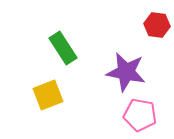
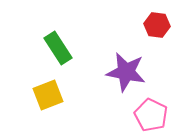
green rectangle: moved 5 px left
pink pentagon: moved 11 px right; rotated 16 degrees clockwise
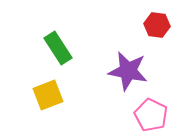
purple star: moved 2 px right, 1 px up
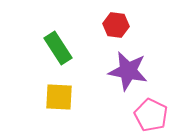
red hexagon: moved 41 px left
yellow square: moved 11 px right, 2 px down; rotated 24 degrees clockwise
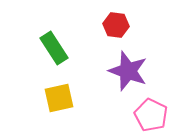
green rectangle: moved 4 px left
purple star: rotated 9 degrees clockwise
yellow square: moved 1 px down; rotated 16 degrees counterclockwise
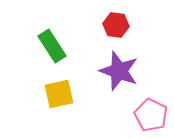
green rectangle: moved 2 px left, 2 px up
purple star: moved 9 px left
yellow square: moved 4 px up
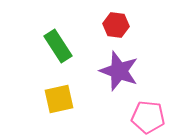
green rectangle: moved 6 px right
yellow square: moved 5 px down
pink pentagon: moved 3 px left, 2 px down; rotated 20 degrees counterclockwise
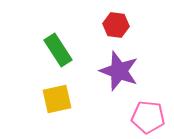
green rectangle: moved 4 px down
yellow square: moved 2 px left
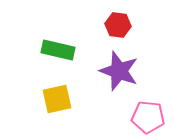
red hexagon: moved 2 px right
green rectangle: rotated 44 degrees counterclockwise
